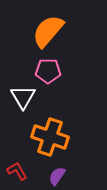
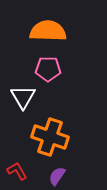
orange semicircle: rotated 51 degrees clockwise
pink pentagon: moved 2 px up
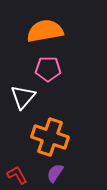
orange semicircle: moved 3 px left; rotated 12 degrees counterclockwise
white triangle: rotated 12 degrees clockwise
red L-shape: moved 4 px down
purple semicircle: moved 2 px left, 3 px up
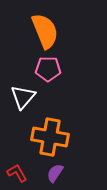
orange semicircle: rotated 78 degrees clockwise
orange cross: rotated 9 degrees counterclockwise
red L-shape: moved 2 px up
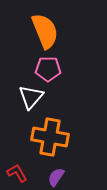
white triangle: moved 8 px right
purple semicircle: moved 1 px right, 4 px down
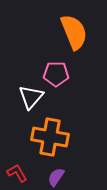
orange semicircle: moved 29 px right, 1 px down
pink pentagon: moved 8 px right, 5 px down
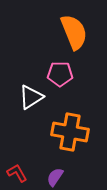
pink pentagon: moved 4 px right
white triangle: rotated 16 degrees clockwise
orange cross: moved 20 px right, 5 px up
purple semicircle: moved 1 px left
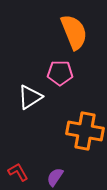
pink pentagon: moved 1 px up
white triangle: moved 1 px left
orange cross: moved 15 px right, 1 px up
red L-shape: moved 1 px right, 1 px up
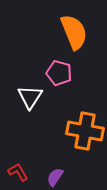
pink pentagon: moved 1 px left; rotated 15 degrees clockwise
white triangle: rotated 24 degrees counterclockwise
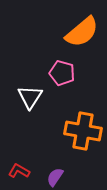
orange semicircle: moved 8 px right; rotated 72 degrees clockwise
pink pentagon: moved 3 px right
orange cross: moved 2 px left
red L-shape: moved 1 px right, 1 px up; rotated 30 degrees counterclockwise
